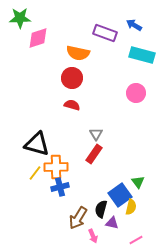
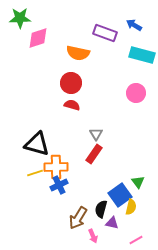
red circle: moved 1 px left, 5 px down
yellow line: rotated 35 degrees clockwise
blue cross: moved 1 px left, 2 px up; rotated 12 degrees counterclockwise
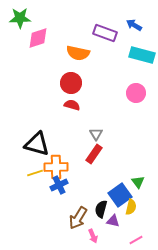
purple triangle: moved 1 px right, 2 px up
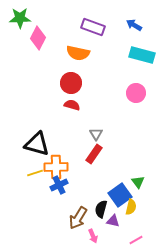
purple rectangle: moved 12 px left, 6 px up
pink diamond: rotated 45 degrees counterclockwise
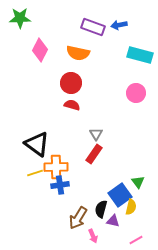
blue arrow: moved 15 px left; rotated 42 degrees counterclockwise
pink diamond: moved 2 px right, 12 px down
cyan rectangle: moved 2 px left
black triangle: rotated 20 degrees clockwise
blue cross: moved 1 px right; rotated 18 degrees clockwise
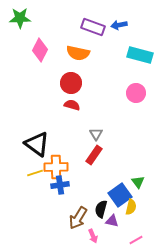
red rectangle: moved 1 px down
purple triangle: moved 1 px left
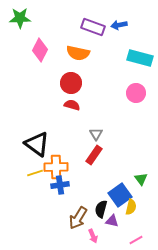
cyan rectangle: moved 3 px down
green triangle: moved 3 px right, 3 px up
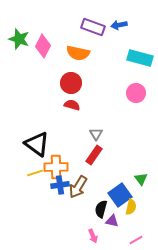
green star: moved 1 px left, 21 px down; rotated 20 degrees clockwise
pink diamond: moved 3 px right, 4 px up
brown arrow: moved 31 px up
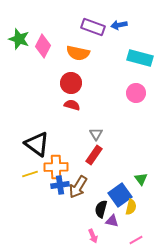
yellow line: moved 5 px left, 1 px down
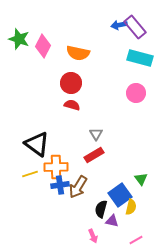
purple rectangle: moved 42 px right; rotated 30 degrees clockwise
red rectangle: rotated 24 degrees clockwise
